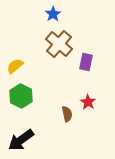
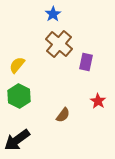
yellow semicircle: moved 2 px right, 1 px up; rotated 12 degrees counterclockwise
green hexagon: moved 2 px left
red star: moved 10 px right, 1 px up
brown semicircle: moved 4 px left, 1 px down; rotated 49 degrees clockwise
black arrow: moved 4 px left
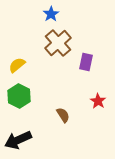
blue star: moved 2 px left
brown cross: moved 1 px left, 1 px up; rotated 8 degrees clockwise
yellow semicircle: rotated 12 degrees clockwise
brown semicircle: rotated 70 degrees counterclockwise
black arrow: moved 1 px right; rotated 12 degrees clockwise
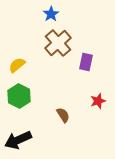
red star: rotated 21 degrees clockwise
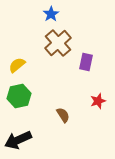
green hexagon: rotated 20 degrees clockwise
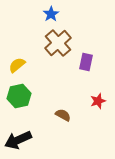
brown semicircle: rotated 28 degrees counterclockwise
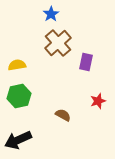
yellow semicircle: rotated 30 degrees clockwise
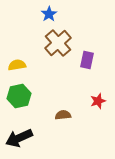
blue star: moved 2 px left
purple rectangle: moved 1 px right, 2 px up
brown semicircle: rotated 35 degrees counterclockwise
black arrow: moved 1 px right, 2 px up
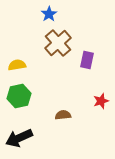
red star: moved 3 px right
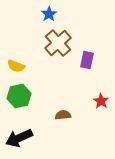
yellow semicircle: moved 1 px left, 1 px down; rotated 150 degrees counterclockwise
red star: rotated 21 degrees counterclockwise
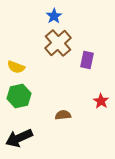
blue star: moved 5 px right, 2 px down
yellow semicircle: moved 1 px down
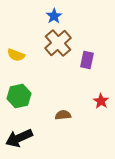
yellow semicircle: moved 12 px up
